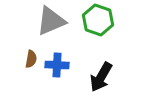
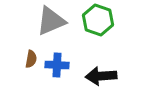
black arrow: moved 1 px up; rotated 56 degrees clockwise
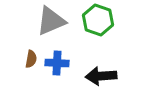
blue cross: moved 2 px up
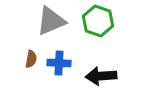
green hexagon: moved 1 px down
blue cross: moved 2 px right
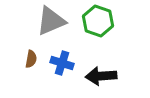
blue cross: moved 3 px right; rotated 15 degrees clockwise
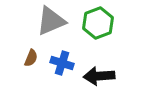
green hexagon: moved 2 px down; rotated 20 degrees clockwise
brown semicircle: moved 1 px up; rotated 12 degrees clockwise
black arrow: moved 2 px left
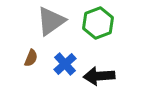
gray triangle: rotated 12 degrees counterclockwise
blue cross: moved 3 px right, 1 px down; rotated 30 degrees clockwise
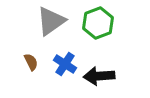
brown semicircle: moved 4 px down; rotated 48 degrees counterclockwise
blue cross: rotated 15 degrees counterclockwise
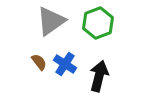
brown semicircle: moved 8 px right; rotated 12 degrees counterclockwise
black arrow: rotated 108 degrees clockwise
